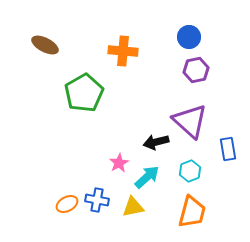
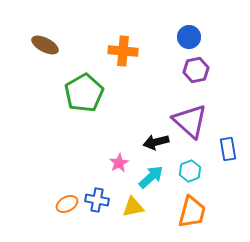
cyan arrow: moved 4 px right
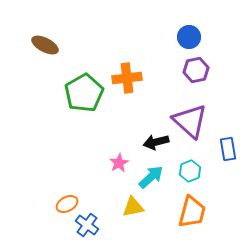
orange cross: moved 4 px right, 27 px down; rotated 12 degrees counterclockwise
blue cross: moved 10 px left, 25 px down; rotated 25 degrees clockwise
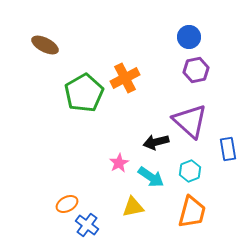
orange cross: moved 2 px left; rotated 20 degrees counterclockwise
cyan arrow: rotated 76 degrees clockwise
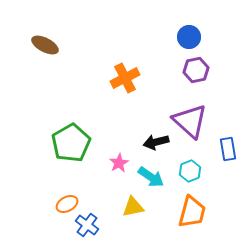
green pentagon: moved 13 px left, 50 px down
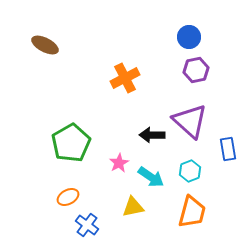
black arrow: moved 4 px left, 7 px up; rotated 15 degrees clockwise
orange ellipse: moved 1 px right, 7 px up
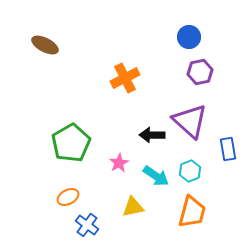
purple hexagon: moved 4 px right, 2 px down
cyan arrow: moved 5 px right, 1 px up
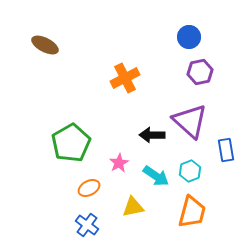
blue rectangle: moved 2 px left, 1 px down
orange ellipse: moved 21 px right, 9 px up
